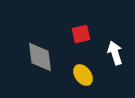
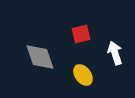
gray diamond: rotated 12 degrees counterclockwise
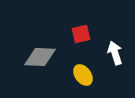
gray diamond: rotated 68 degrees counterclockwise
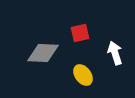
red square: moved 1 px left, 1 px up
gray diamond: moved 3 px right, 4 px up
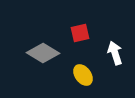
gray diamond: rotated 28 degrees clockwise
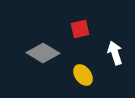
red square: moved 4 px up
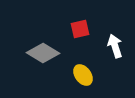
white arrow: moved 7 px up
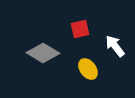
white arrow: rotated 20 degrees counterclockwise
yellow ellipse: moved 5 px right, 6 px up
